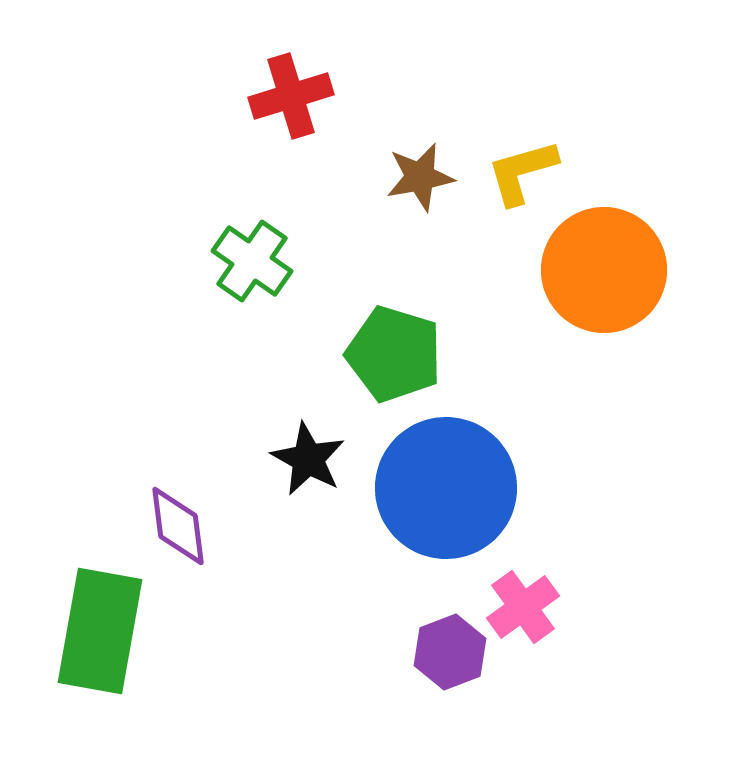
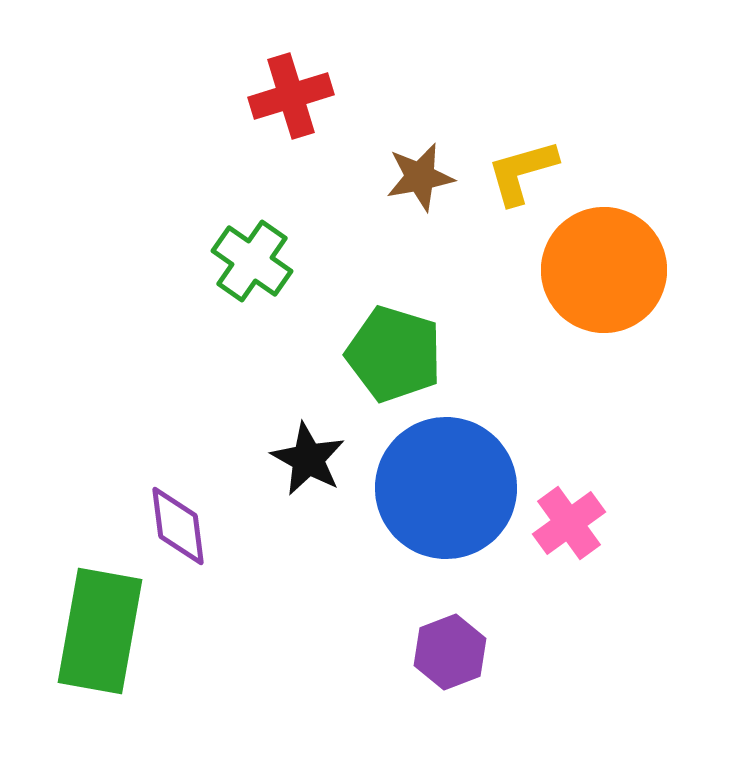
pink cross: moved 46 px right, 84 px up
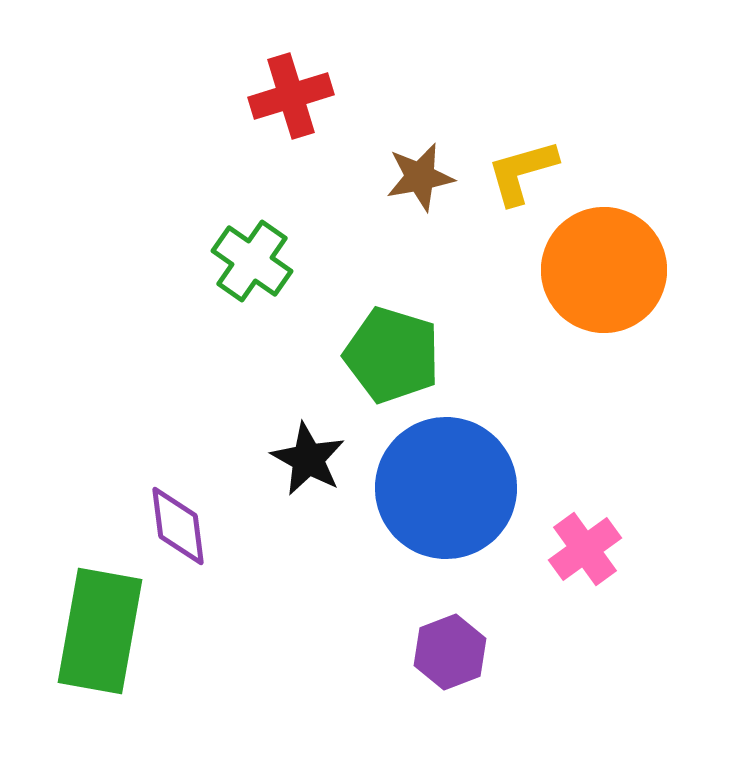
green pentagon: moved 2 px left, 1 px down
pink cross: moved 16 px right, 26 px down
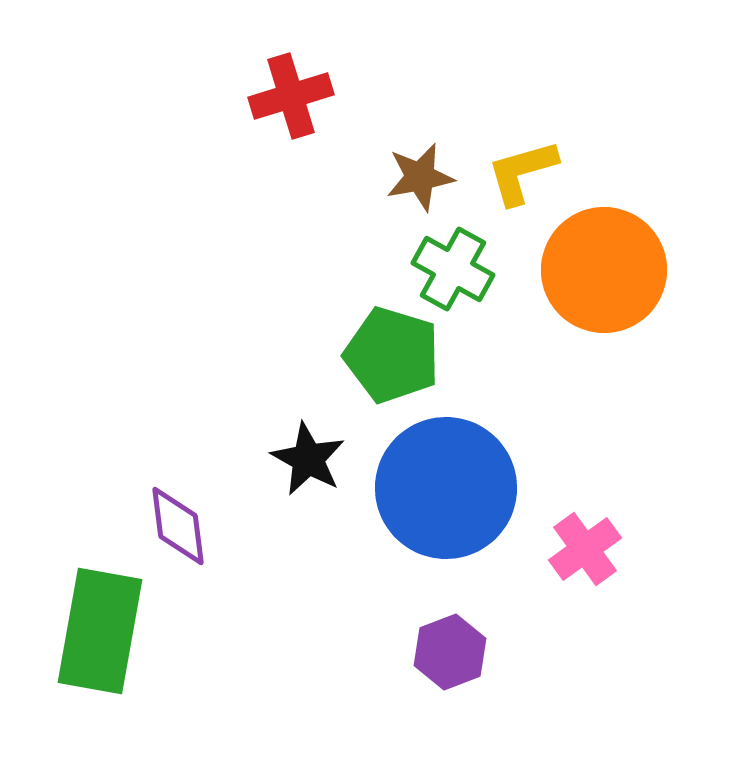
green cross: moved 201 px right, 8 px down; rotated 6 degrees counterclockwise
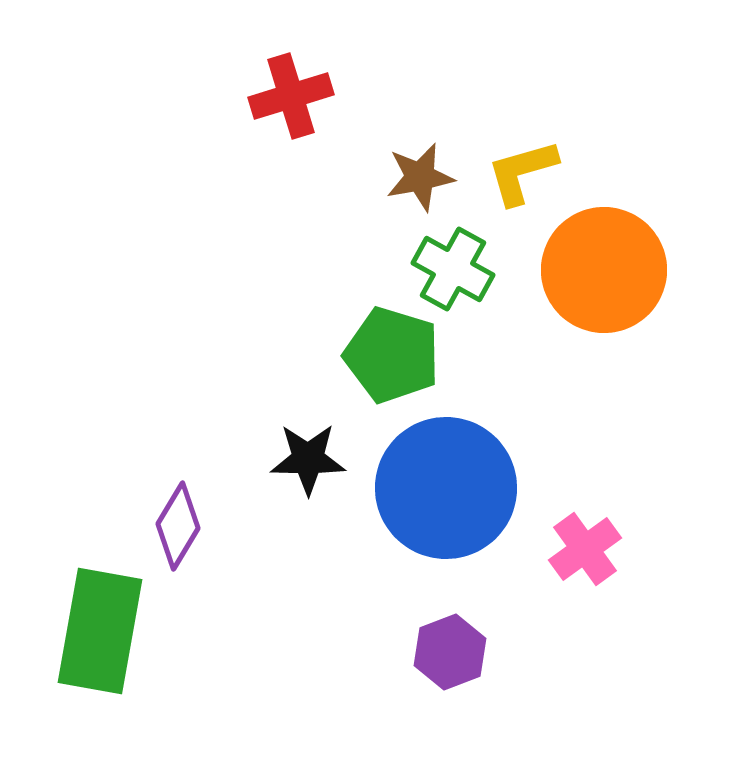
black star: rotated 28 degrees counterclockwise
purple diamond: rotated 38 degrees clockwise
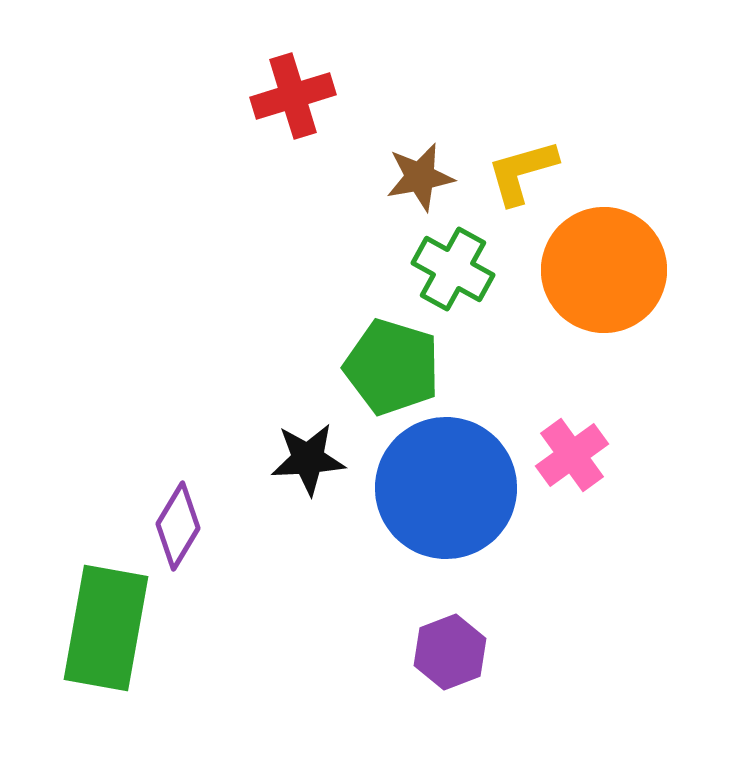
red cross: moved 2 px right
green pentagon: moved 12 px down
black star: rotated 4 degrees counterclockwise
pink cross: moved 13 px left, 94 px up
green rectangle: moved 6 px right, 3 px up
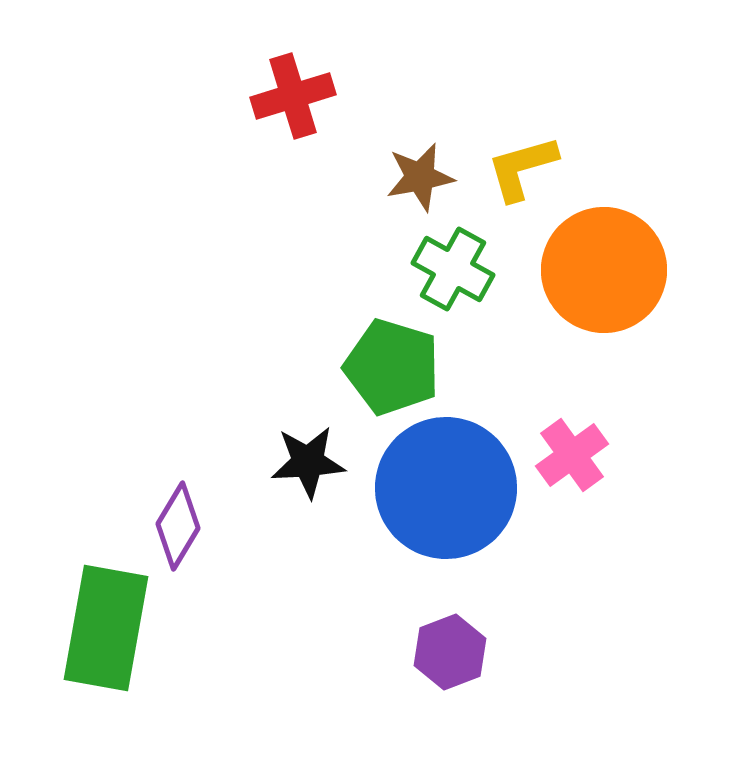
yellow L-shape: moved 4 px up
black star: moved 3 px down
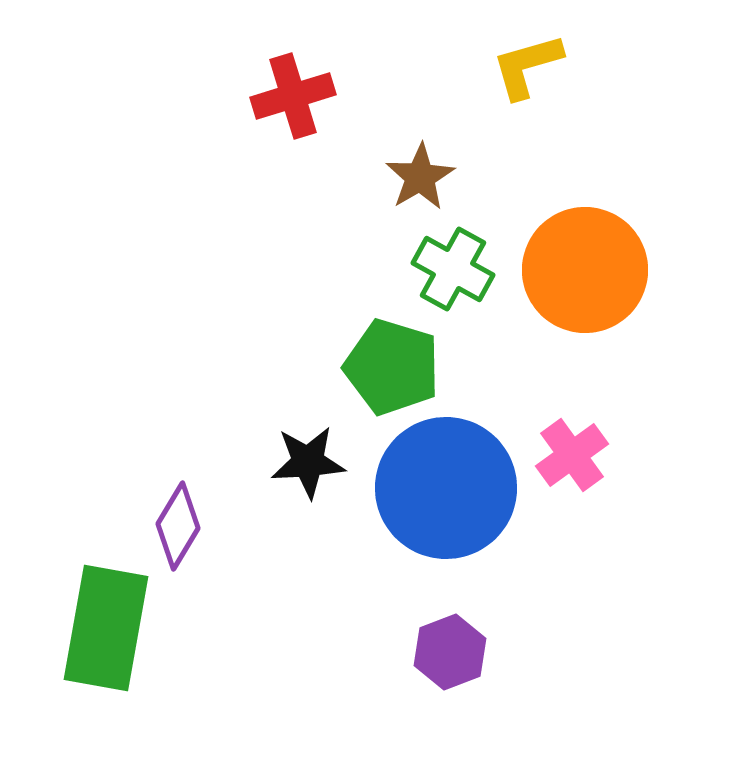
yellow L-shape: moved 5 px right, 102 px up
brown star: rotated 20 degrees counterclockwise
orange circle: moved 19 px left
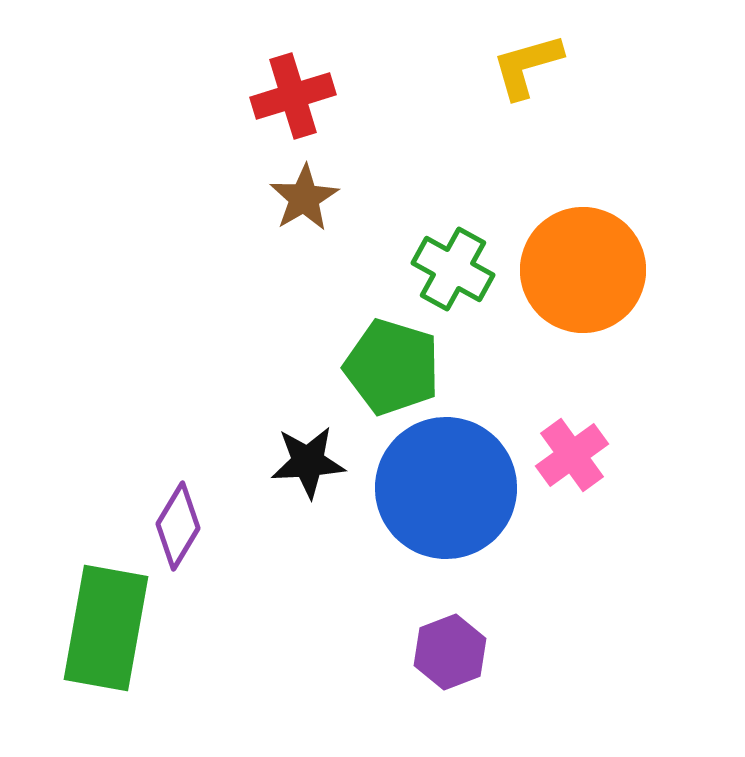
brown star: moved 116 px left, 21 px down
orange circle: moved 2 px left
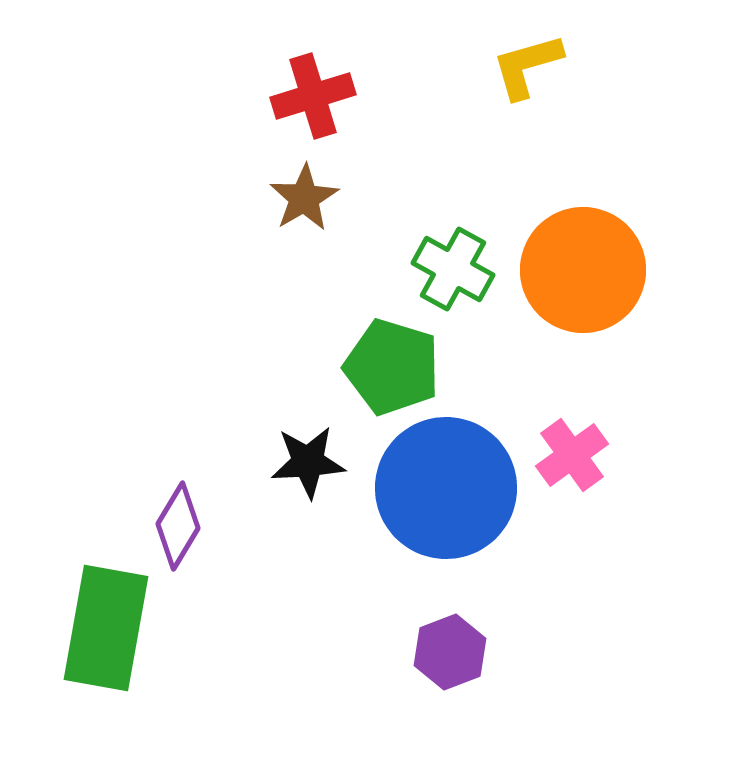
red cross: moved 20 px right
